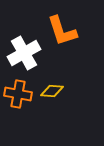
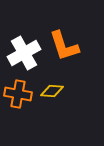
orange L-shape: moved 2 px right, 15 px down
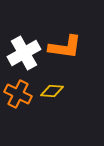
orange L-shape: moved 1 px right, 1 px down; rotated 64 degrees counterclockwise
orange cross: rotated 16 degrees clockwise
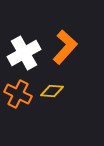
orange L-shape: rotated 56 degrees counterclockwise
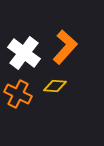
white cross: rotated 24 degrees counterclockwise
yellow diamond: moved 3 px right, 5 px up
